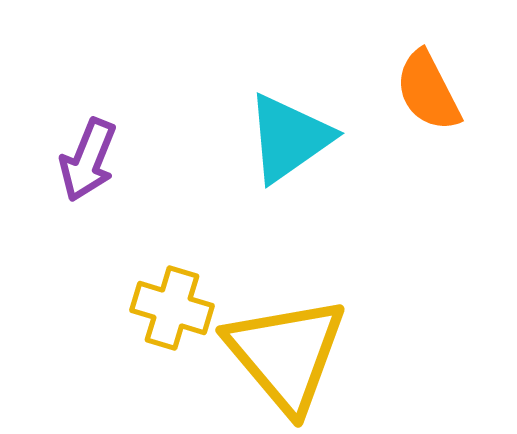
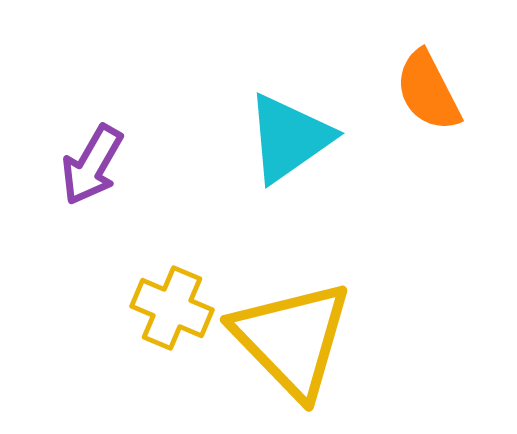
purple arrow: moved 4 px right, 5 px down; rotated 8 degrees clockwise
yellow cross: rotated 6 degrees clockwise
yellow triangle: moved 6 px right, 15 px up; rotated 4 degrees counterclockwise
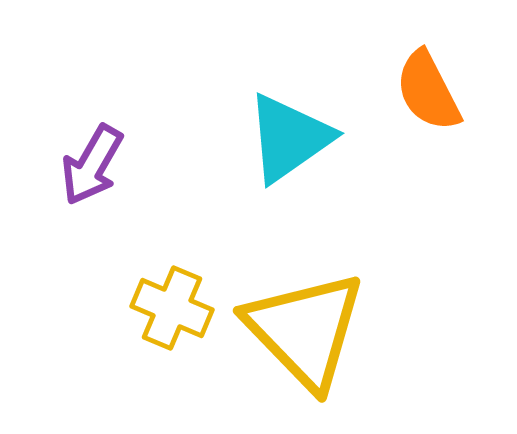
yellow triangle: moved 13 px right, 9 px up
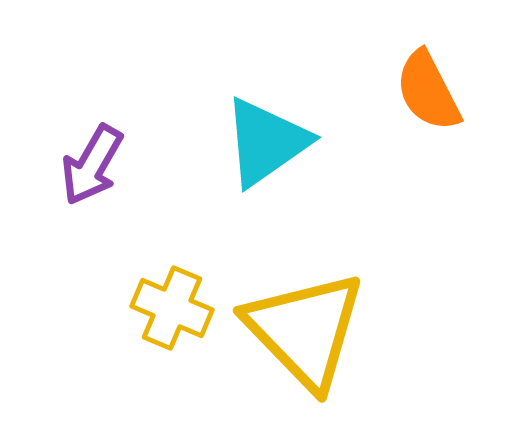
cyan triangle: moved 23 px left, 4 px down
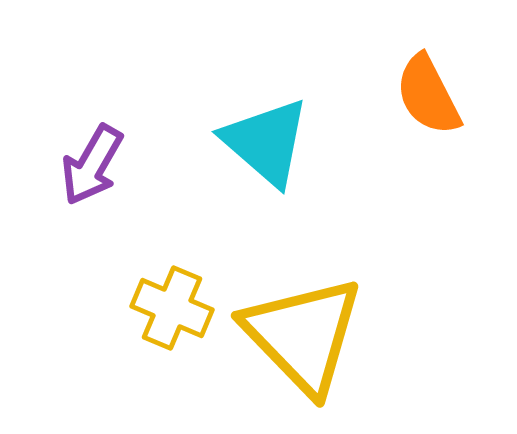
orange semicircle: moved 4 px down
cyan triangle: rotated 44 degrees counterclockwise
yellow triangle: moved 2 px left, 5 px down
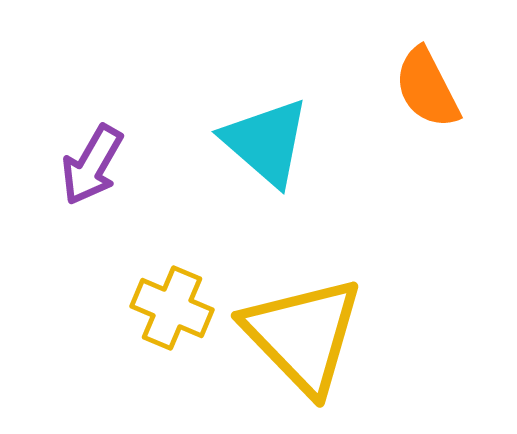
orange semicircle: moved 1 px left, 7 px up
